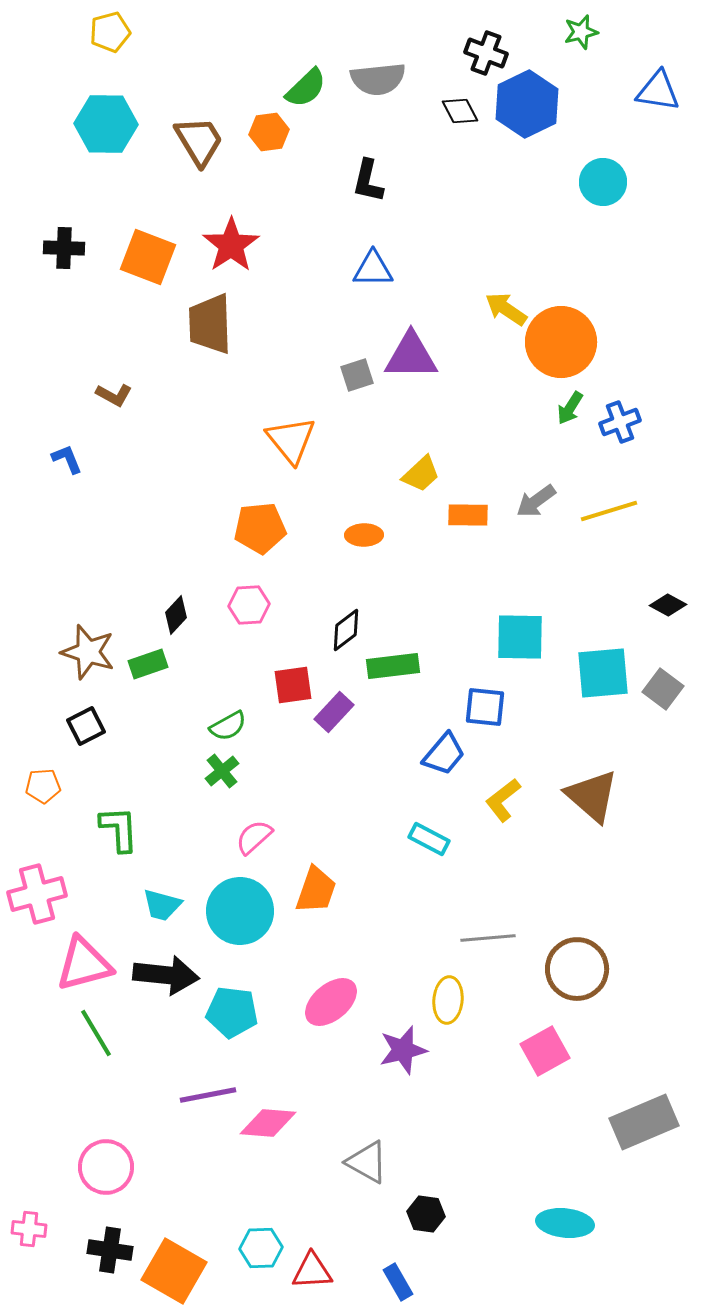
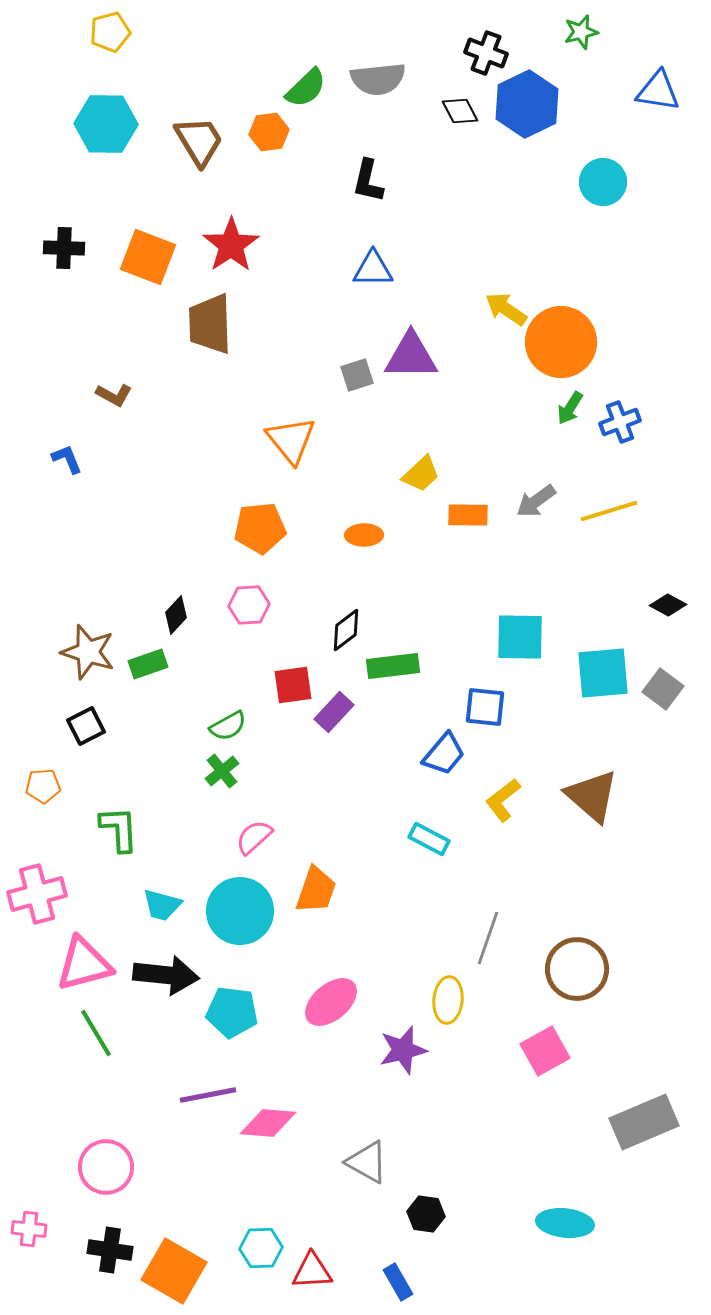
gray line at (488, 938): rotated 66 degrees counterclockwise
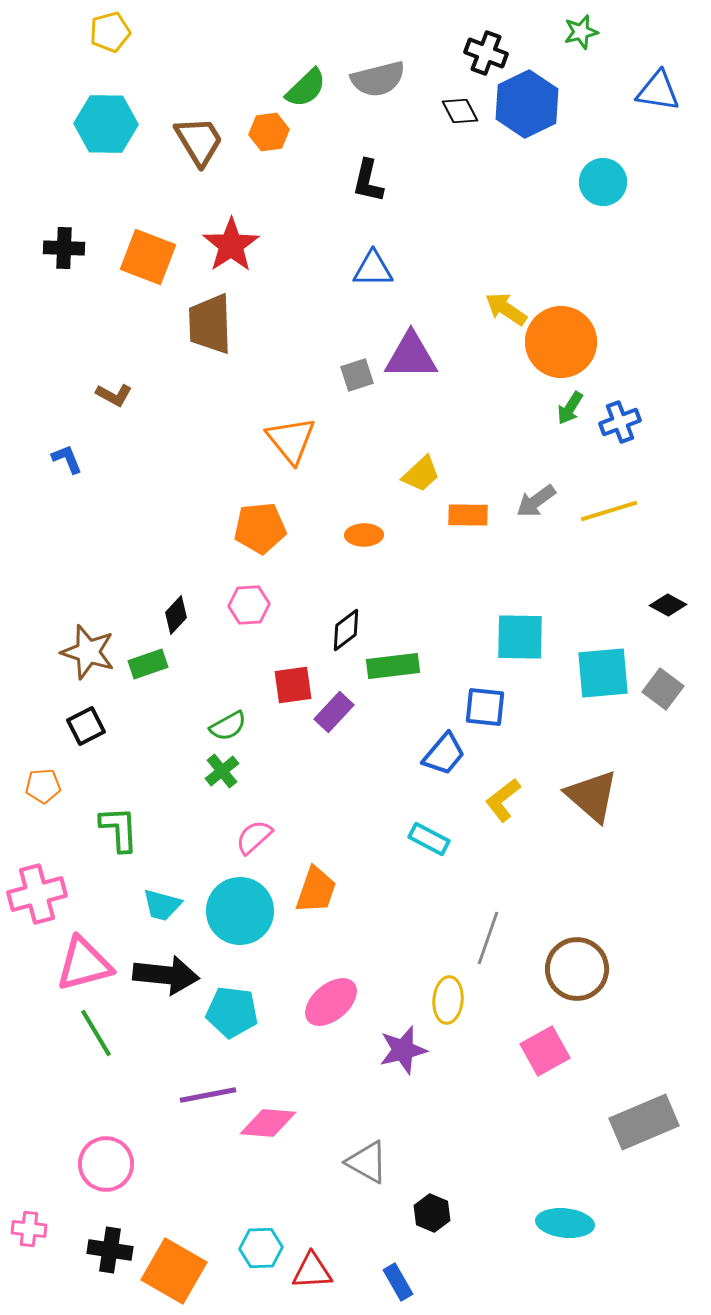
gray semicircle at (378, 79): rotated 8 degrees counterclockwise
pink circle at (106, 1167): moved 3 px up
black hexagon at (426, 1214): moved 6 px right, 1 px up; rotated 15 degrees clockwise
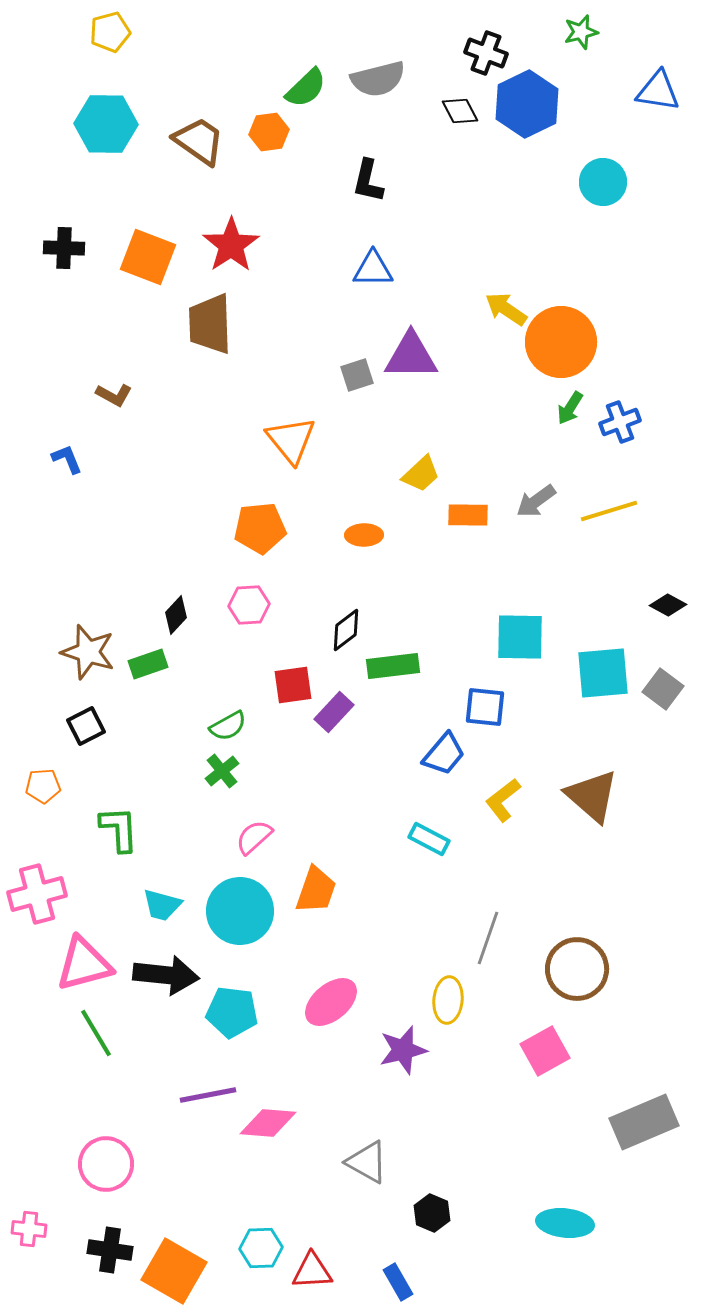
brown trapezoid at (199, 141): rotated 24 degrees counterclockwise
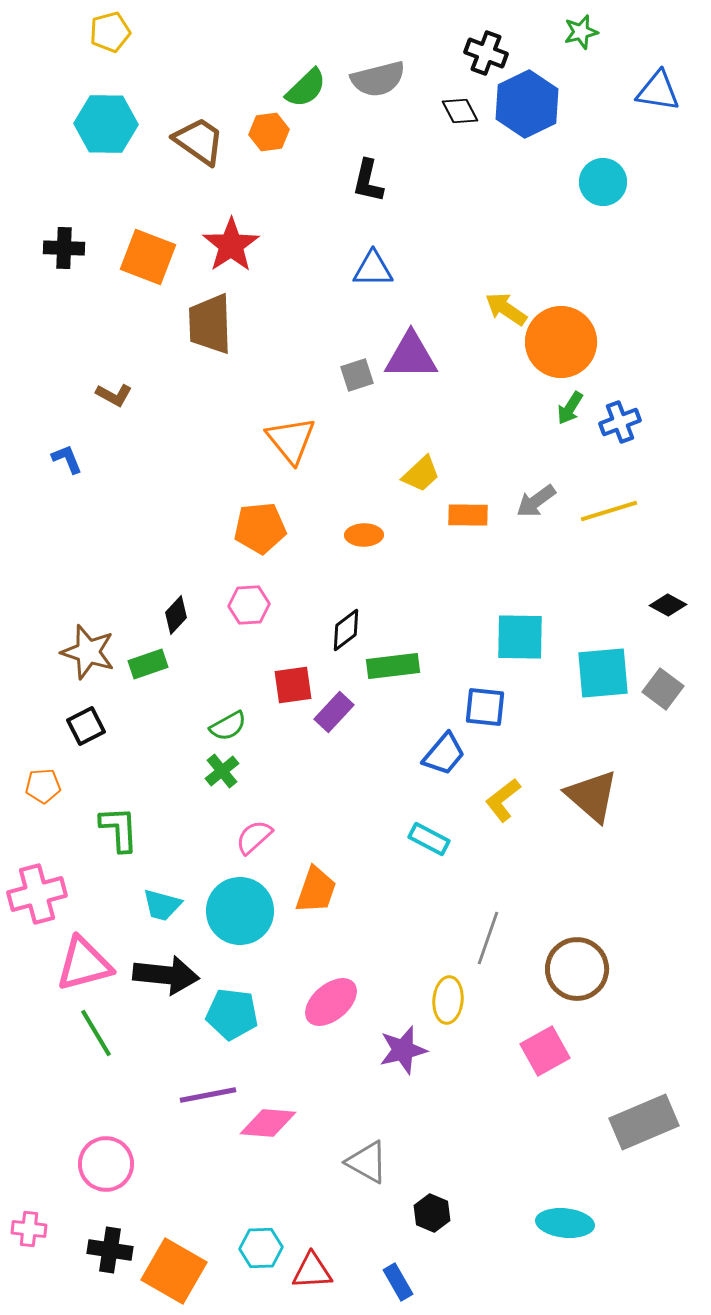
cyan pentagon at (232, 1012): moved 2 px down
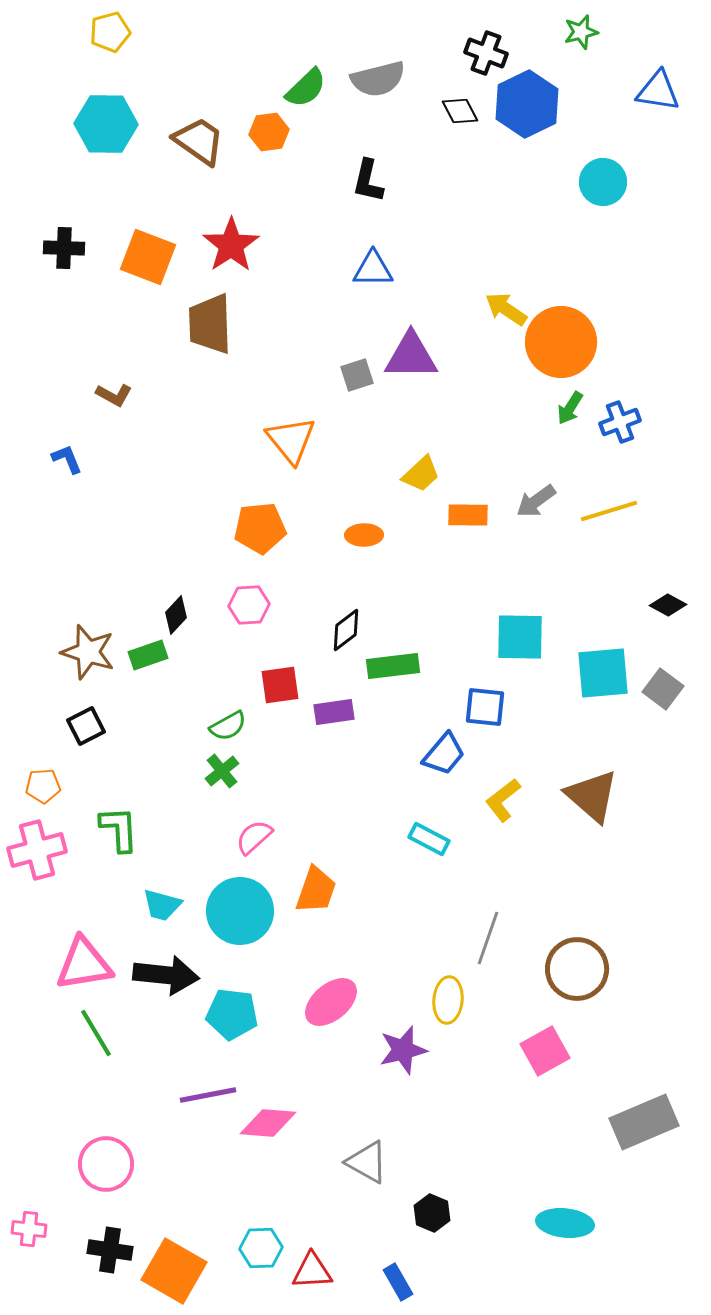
green rectangle at (148, 664): moved 9 px up
red square at (293, 685): moved 13 px left
purple rectangle at (334, 712): rotated 39 degrees clockwise
pink cross at (37, 894): moved 44 px up
pink triangle at (84, 964): rotated 6 degrees clockwise
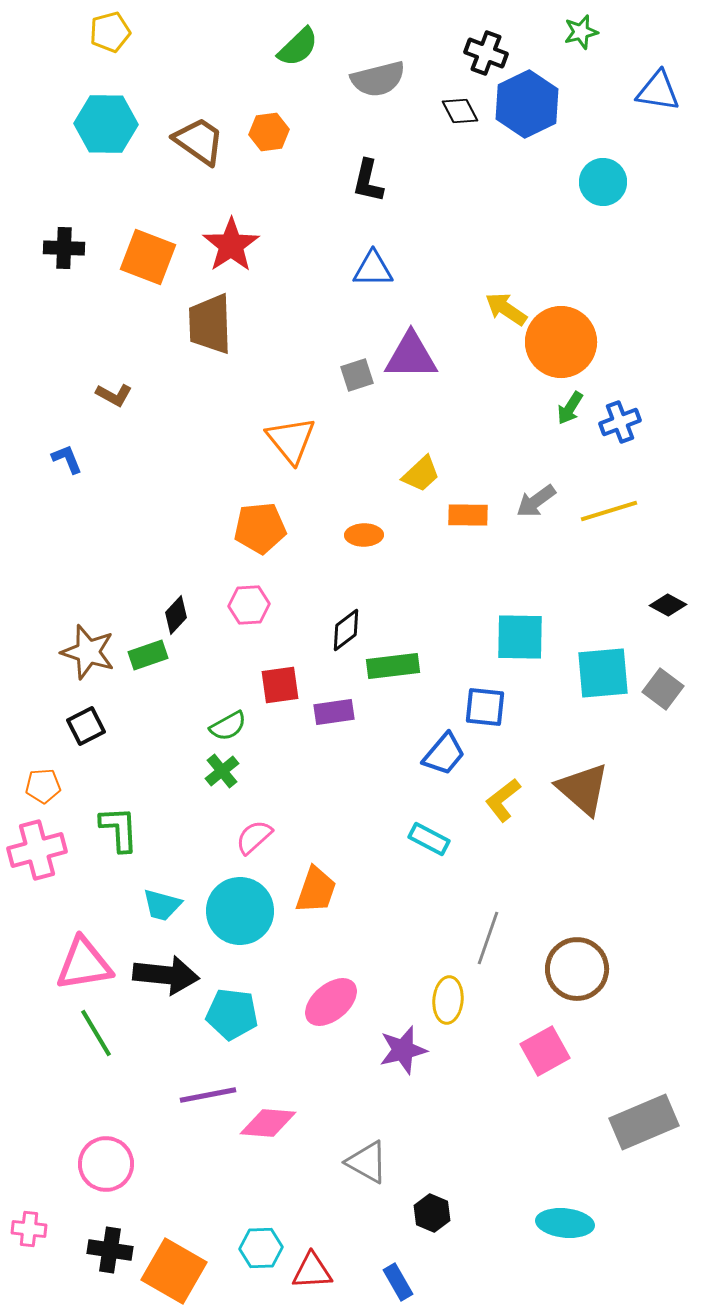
green semicircle at (306, 88): moved 8 px left, 41 px up
brown triangle at (592, 796): moved 9 px left, 7 px up
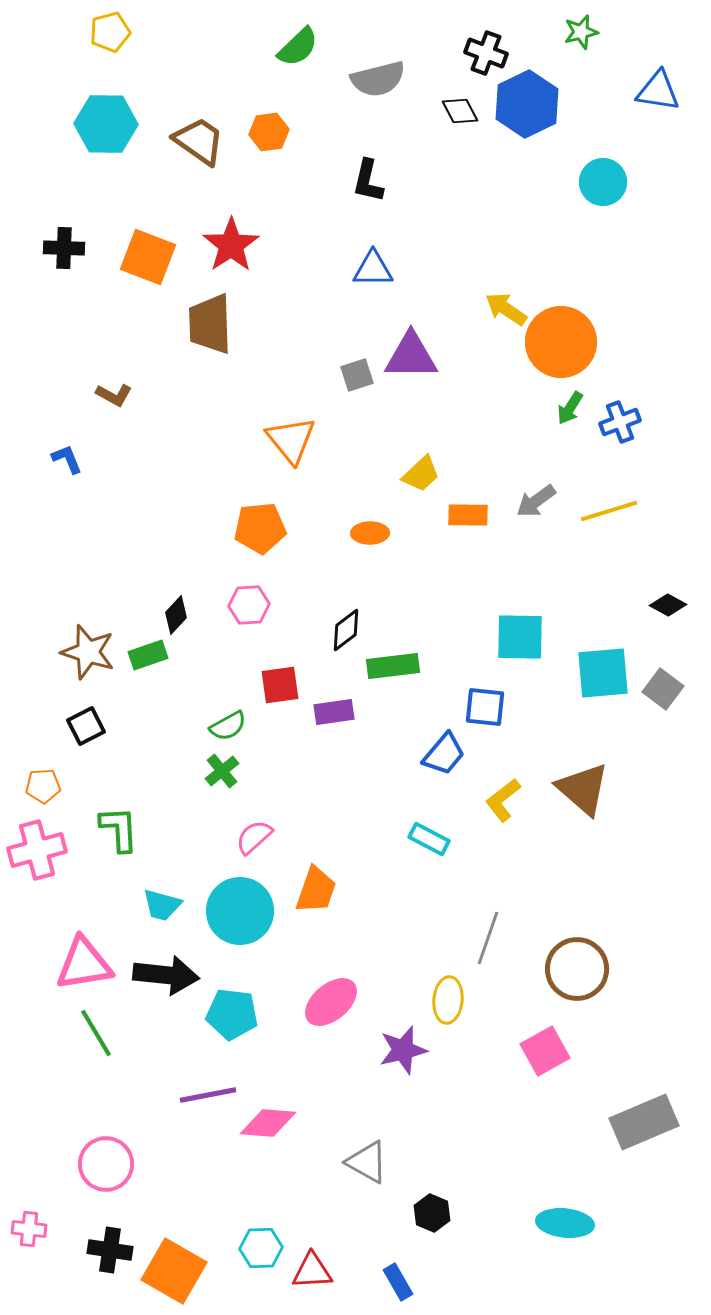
orange ellipse at (364, 535): moved 6 px right, 2 px up
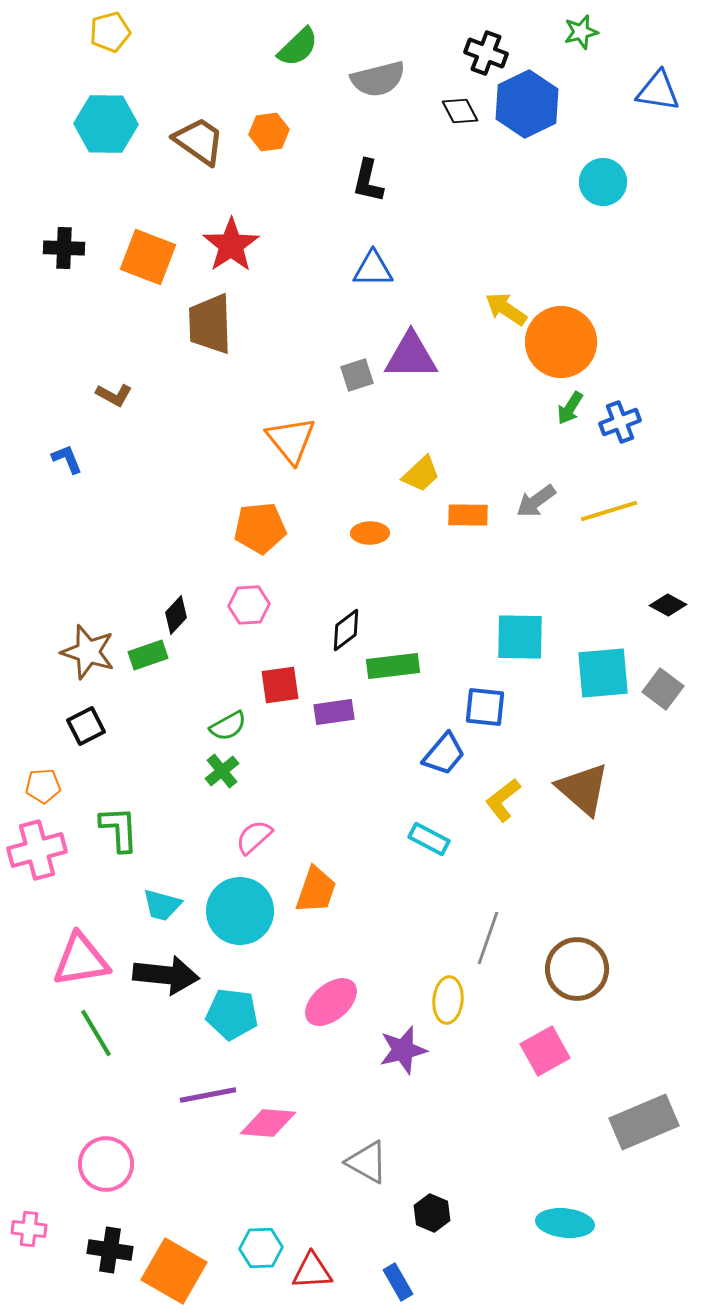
pink triangle at (84, 964): moved 3 px left, 4 px up
